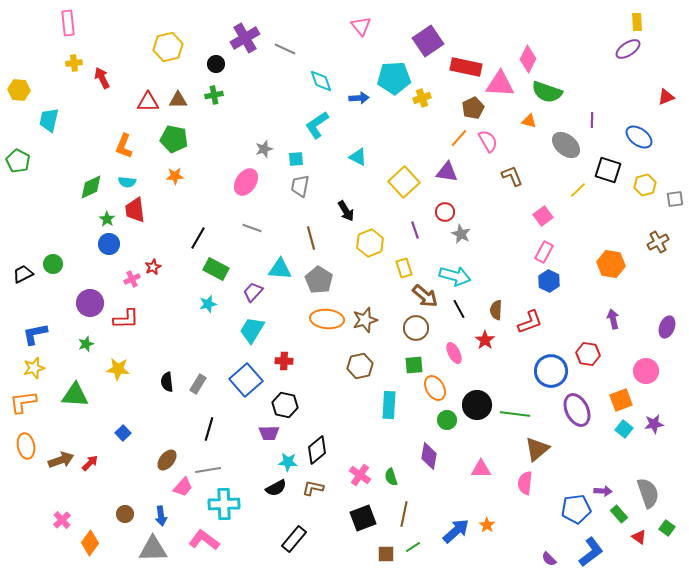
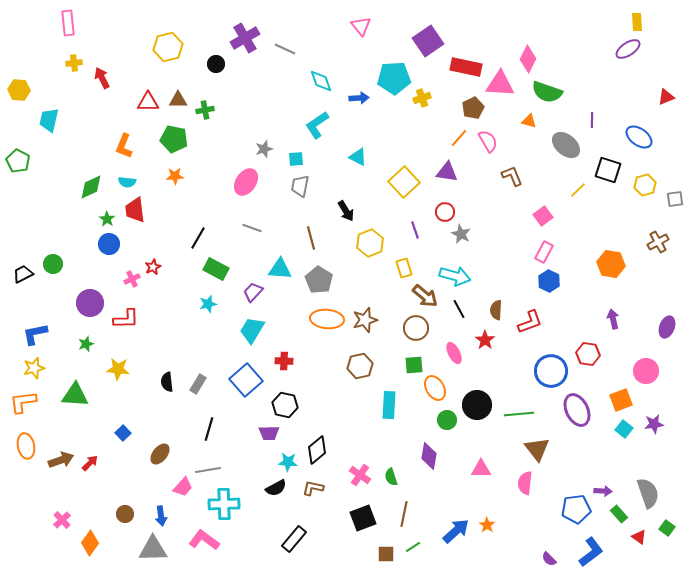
green cross at (214, 95): moved 9 px left, 15 px down
green line at (515, 414): moved 4 px right; rotated 12 degrees counterclockwise
brown triangle at (537, 449): rotated 28 degrees counterclockwise
brown ellipse at (167, 460): moved 7 px left, 6 px up
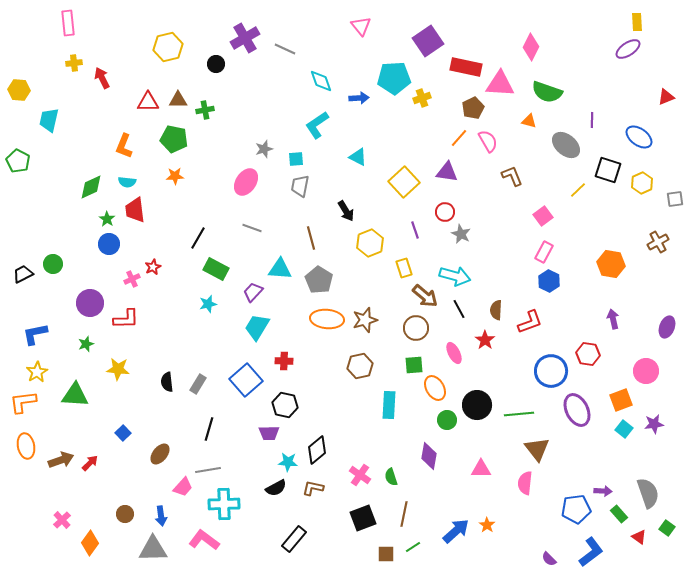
pink diamond at (528, 59): moved 3 px right, 12 px up
yellow hexagon at (645, 185): moved 3 px left, 2 px up; rotated 10 degrees counterclockwise
cyan trapezoid at (252, 330): moved 5 px right, 3 px up
yellow star at (34, 368): moved 3 px right, 4 px down; rotated 15 degrees counterclockwise
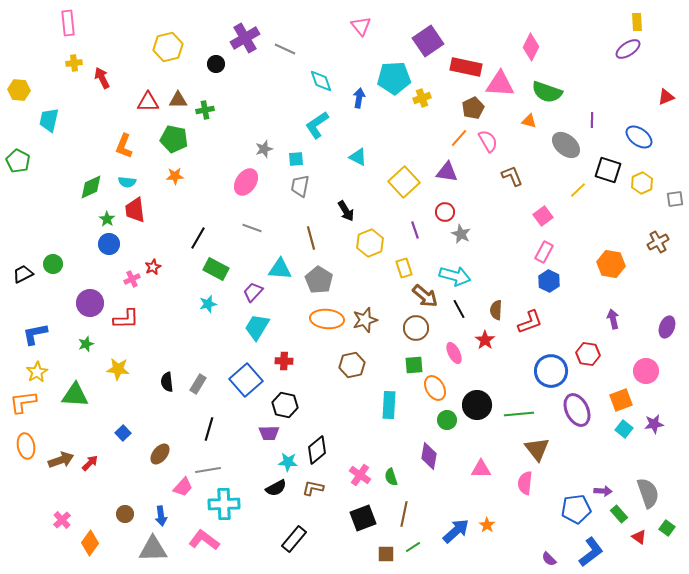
blue arrow at (359, 98): rotated 78 degrees counterclockwise
brown hexagon at (360, 366): moved 8 px left, 1 px up
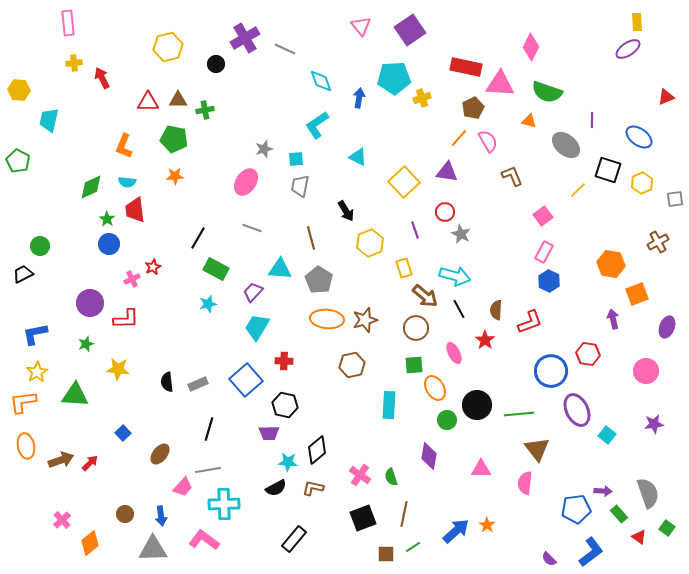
purple square at (428, 41): moved 18 px left, 11 px up
green circle at (53, 264): moved 13 px left, 18 px up
gray rectangle at (198, 384): rotated 36 degrees clockwise
orange square at (621, 400): moved 16 px right, 106 px up
cyan square at (624, 429): moved 17 px left, 6 px down
orange diamond at (90, 543): rotated 15 degrees clockwise
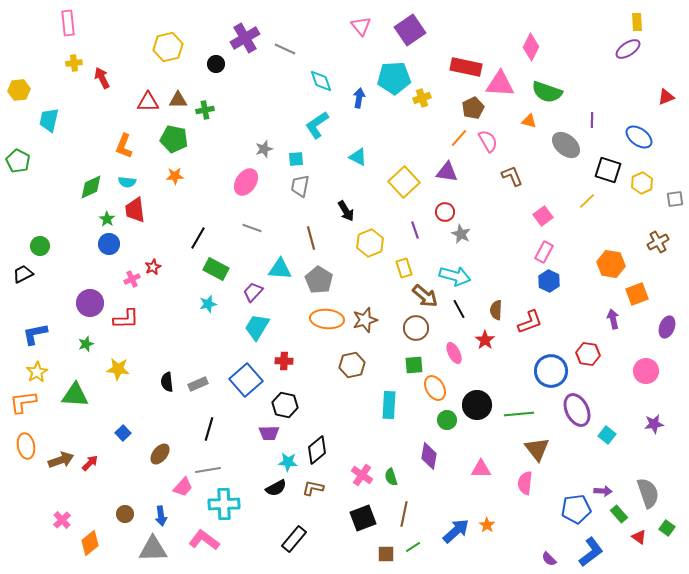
yellow hexagon at (19, 90): rotated 10 degrees counterclockwise
yellow line at (578, 190): moved 9 px right, 11 px down
pink cross at (360, 475): moved 2 px right
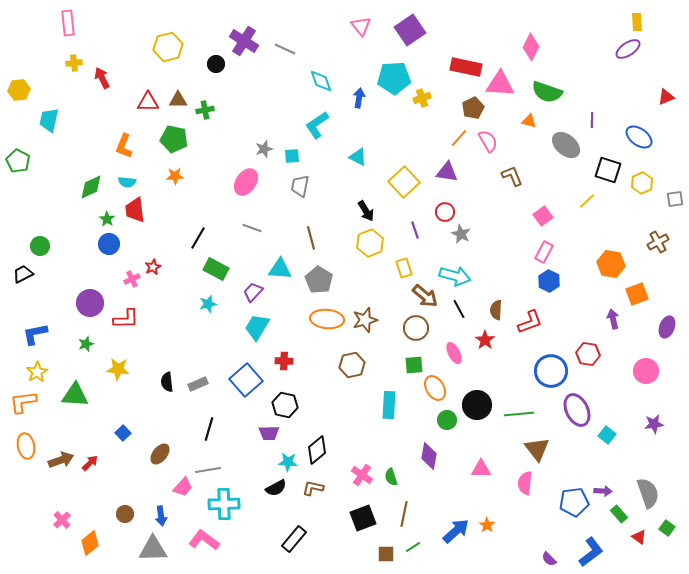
purple cross at (245, 38): moved 1 px left, 3 px down; rotated 28 degrees counterclockwise
cyan square at (296, 159): moved 4 px left, 3 px up
black arrow at (346, 211): moved 20 px right
blue pentagon at (576, 509): moved 2 px left, 7 px up
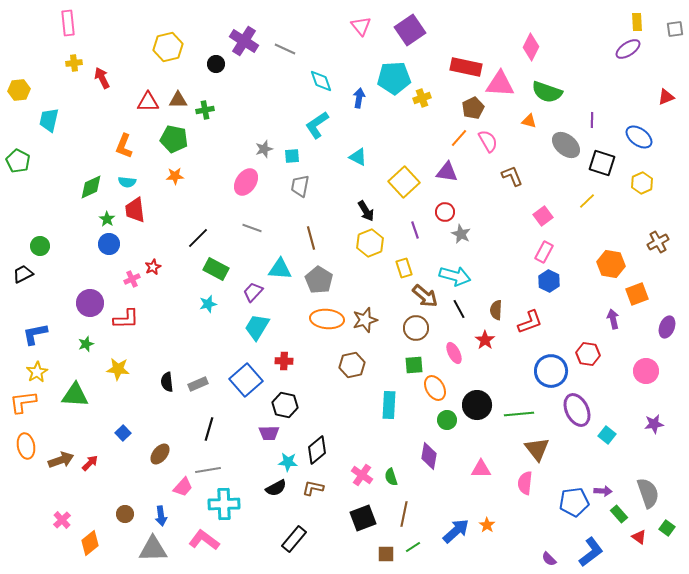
black square at (608, 170): moved 6 px left, 7 px up
gray square at (675, 199): moved 170 px up
black line at (198, 238): rotated 15 degrees clockwise
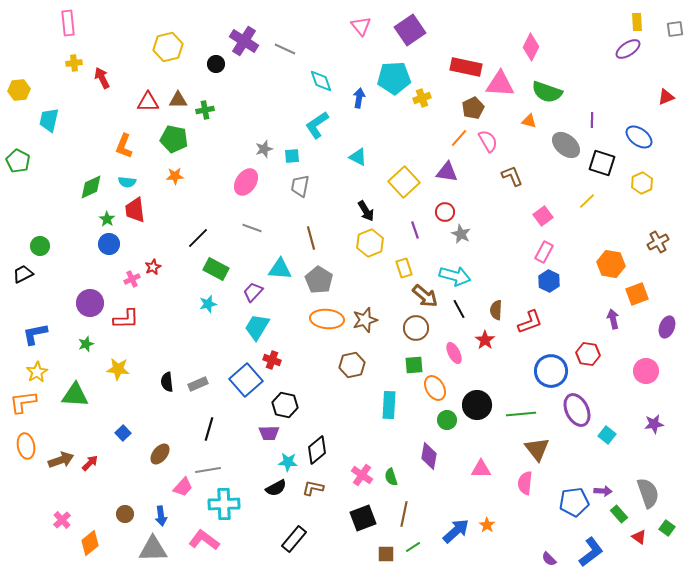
red cross at (284, 361): moved 12 px left, 1 px up; rotated 18 degrees clockwise
green line at (519, 414): moved 2 px right
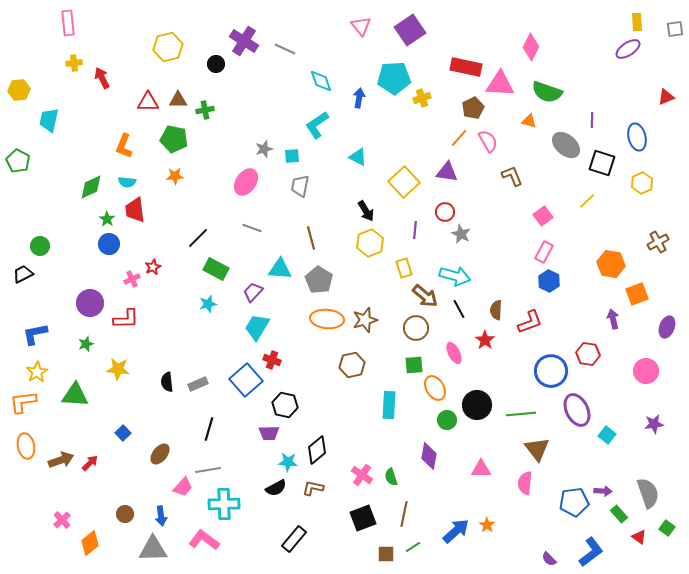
blue ellipse at (639, 137): moved 2 px left; rotated 40 degrees clockwise
purple line at (415, 230): rotated 24 degrees clockwise
